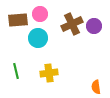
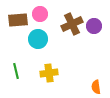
cyan circle: moved 1 px down
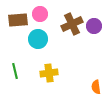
green line: moved 1 px left
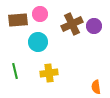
cyan circle: moved 3 px down
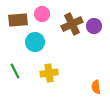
pink circle: moved 2 px right
cyan circle: moved 3 px left
green line: rotated 14 degrees counterclockwise
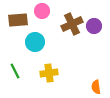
pink circle: moved 3 px up
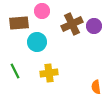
brown rectangle: moved 1 px right, 3 px down
cyan circle: moved 2 px right
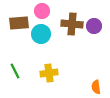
brown cross: rotated 30 degrees clockwise
cyan circle: moved 4 px right, 8 px up
